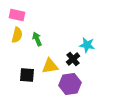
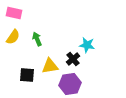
pink rectangle: moved 3 px left, 2 px up
yellow semicircle: moved 4 px left, 2 px down; rotated 21 degrees clockwise
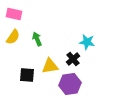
pink rectangle: moved 1 px down
cyan star: moved 3 px up
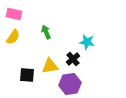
green arrow: moved 9 px right, 7 px up
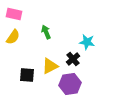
yellow triangle: rotated 18 degrees counterclockwise
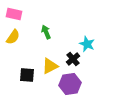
cyan star: moved 2 px down; rotated 14 degrees clockwise
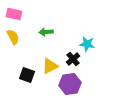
green arrow: rotated 72 degrees counterclockwise
yellow semicircle: rotated 63 degrees counterclockwise
cyan star: rotated 14 degrees counterclockwise
black square: rotated 14 degrees clockwise
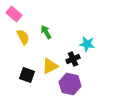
pink rectangle: rotated 28 degrees clockwise
green arrow: rotated 64 degrees clockwise
yellow semicircle: moved 10 px right
black cross: rotated 16 degrees clockwise
purple hexagon: rotated 20 degrees clockwise
